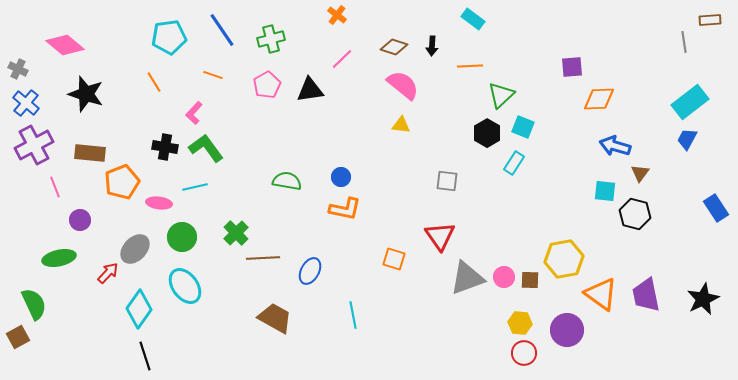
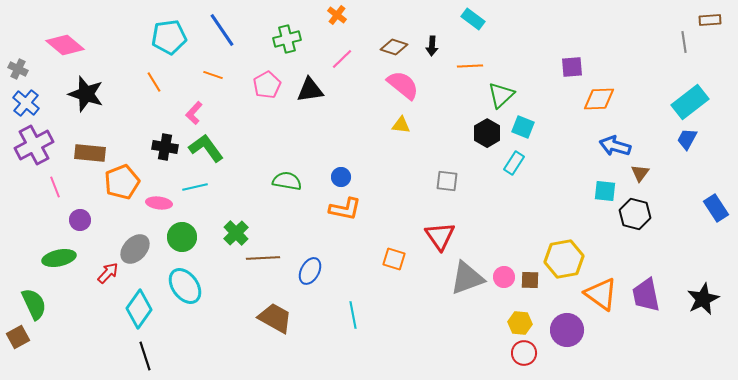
green cross at (271, 39): moved 16 px right
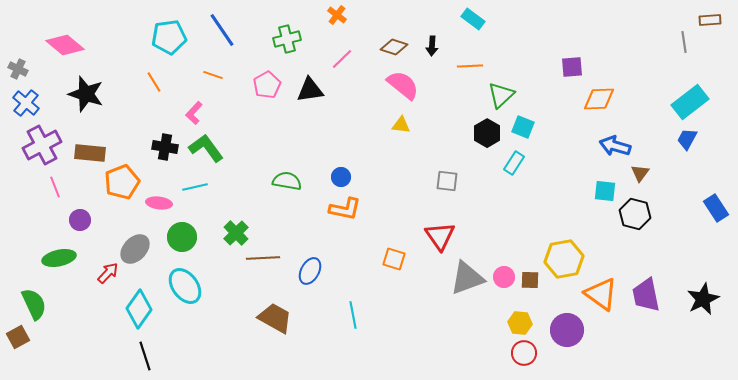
purple cross at (34, 145): moved 8 px right
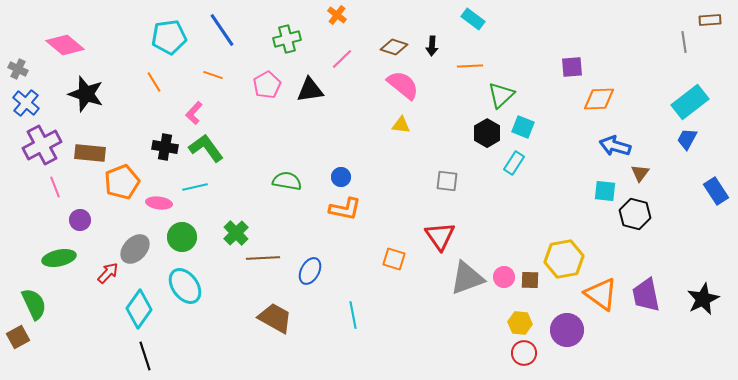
blue rectangle at (716, 208): moved 17 px up
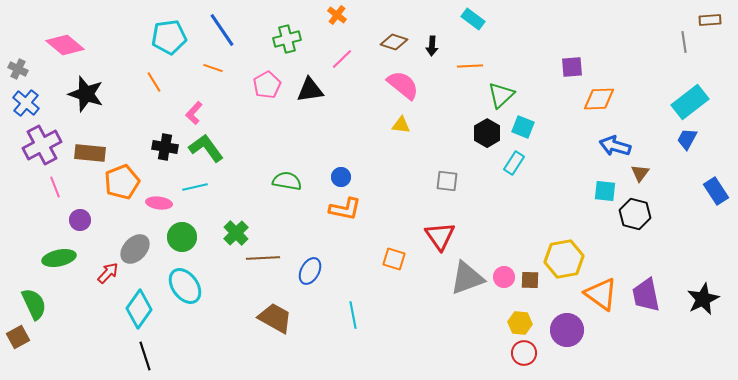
brown diamond at (394, 47): moved 5 px up
orange line at (213, 75): moved 7 px up
